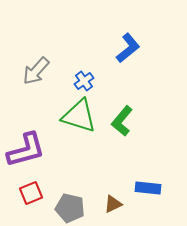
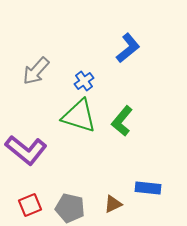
purple L-shape: rotated 54 degrees clockwise
red square: moved 1 px left, 12 px down
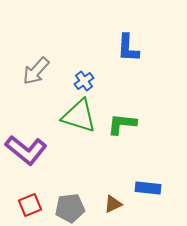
blue L-shape: rotated 132 degrees clockwise
green L-shape: moved 3 px down; rotated 56 degrees clockwise
gray pentagon: rotated 20 degrees counterclockwise
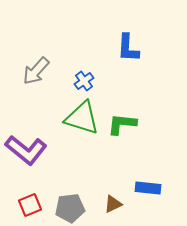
green triangle: moved 3 px right, 2 px down
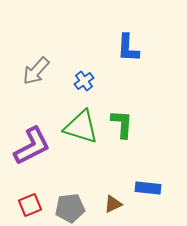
green triangle: moved 1 px left, 9 px down
green L-shape: rotated 88 degrees clockwise
purple L-shape: moved 6 px right, 4 px up; rotated 66 degrees counterclockwise
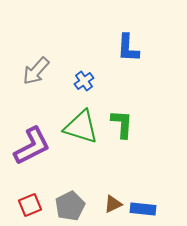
blue rectangle: moved 5 px left, 21 px down
gray pentagon: moved 2 px up; rotated 20 degrees counterclockwise
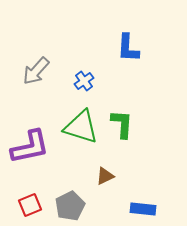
purple L-shape: moved 2 px left, 1 px down; rotated 15 degrees clockwise
brown triangle: moved 8 px left, 28 px up
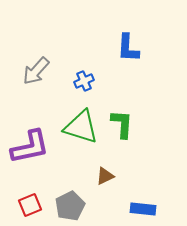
blue cross: rotated 12 degrees clockwise
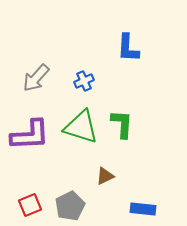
gray arrow: moved 7 px down
purple L-shape: moved 12 px up; rotated 9 degrees clockwise
